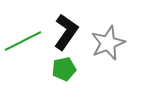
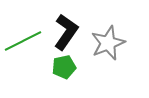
green pentagon: moved 2 px up
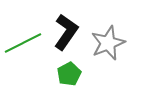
green line: moved 2 px down
green pentagon: moved 5 px right, 7 px down; rotated 15 degrees counterclockwise
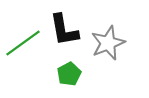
black L-shape: moved 2 px left, 2 px up; rotated 135 degrees clockwise
green line: rotated 9 degrees counterclockwise
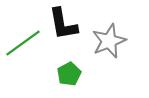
black L-shape: moved 1 px left, 6 px up
gray star: moved 1 px right, 2 px up
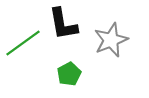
gray star: moved 2 px right, 1 px up
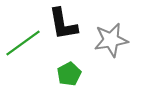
gray star: rotated 12 degrees clockwise
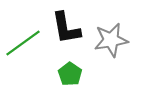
black L-shape: moved 3 px right, 4 px down
green pentagon: moved 1 px right; rotated 10 degrees counterclockwise
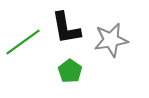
green line: moved 1 px up
green pentagon: moved 3 px up
